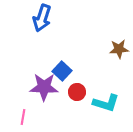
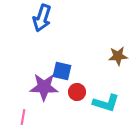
brown star: moved 1 px left, 7 px down
blue square: rotated 30 degrees counterclockwise
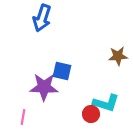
red circle: moved 14 px right, 22 px down
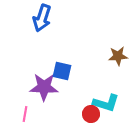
pink line: moved 2 px right, 3 px up
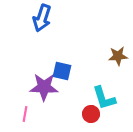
cyan L-shape: moved 2 px left, 5 px up; rotated 56 degrees clockwise
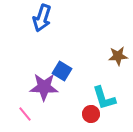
blue square: rotated 18 degrees clockwise
pink line: rotated 49 degrees counterclockwise
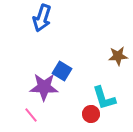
pink line: moved 6 px right, 1 px down
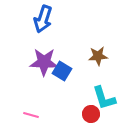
blue arrow: moved 1 px right, 1 px down
brown star: moved 20 px left
purple star: moved 25 px up
pink line: rotated 35 degrees counterclockwise
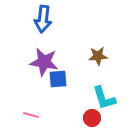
blue arrow: rotated 12 degrees counterclockwise
purple star: rotated 8 degrees clockwise
blue square: moved 4 px left, 8 px down; rotated 36 degrees counterclockwise
red circle: moved 1 px right, 4 px down
